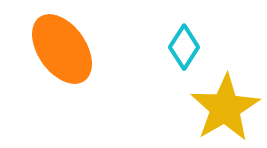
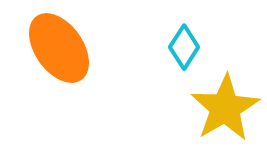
orange ellipse: moved 3 px left, 1 px up
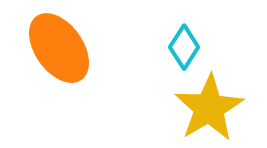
yellow star: moved 16 px left
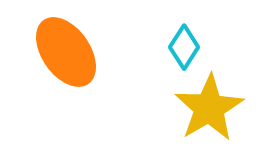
orange ellipse: moved 7 px right, 4 px down
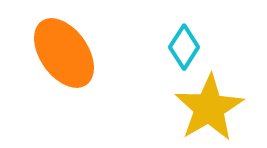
orange ellipse: moved 2 px left, 1 px down
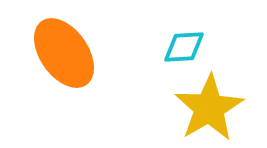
cyan diamond: rotated 54 degrees clockwise
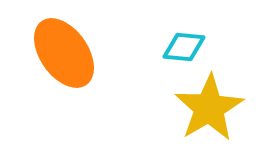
cyan diamond: rotated 9 degrees clockwise
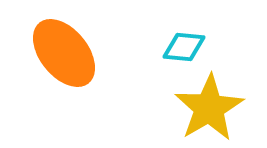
orange ellipse: rotated 4 degrees counterclockwise
